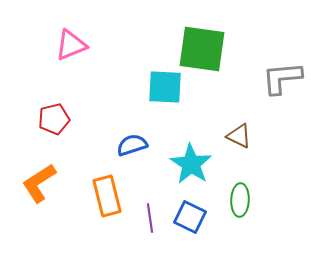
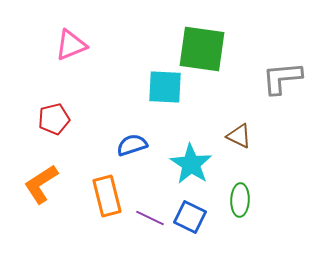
orange L-shape: moved 2 px right, 1 px down
purple line: rotated 56 degrees counterclockwise
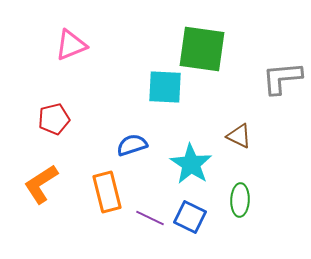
orange rectangle: moved 4 px up
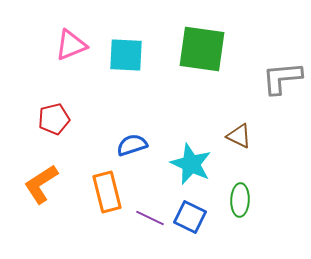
cyan square: moved 39 px left, 32 px up
cyan star: rotated 9 degrees counterclockwise
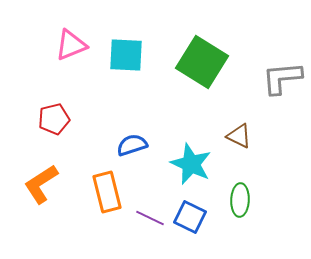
green square: moved 13 px down; rotated 24 degrees clockwise
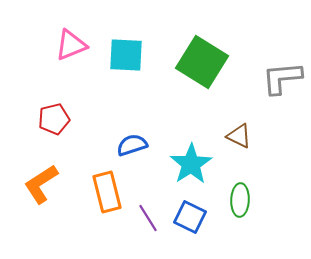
cyan star: rotated 15 degrees clockwise
purple line: moved 2 px left; rotated 32 degrees clockwise
